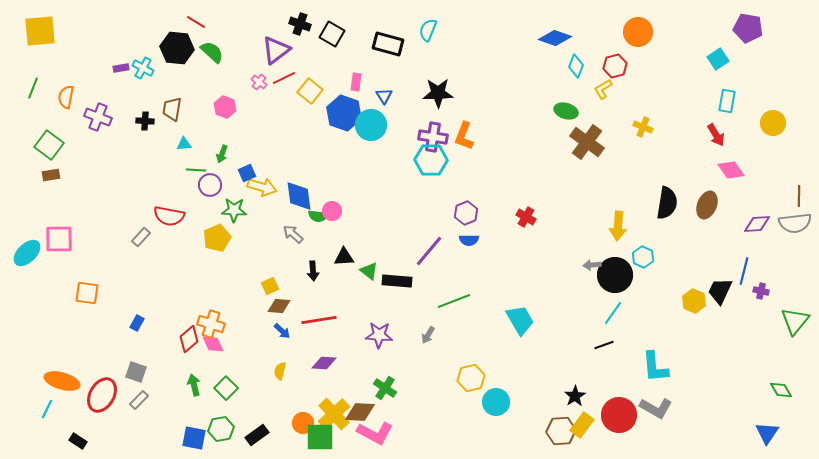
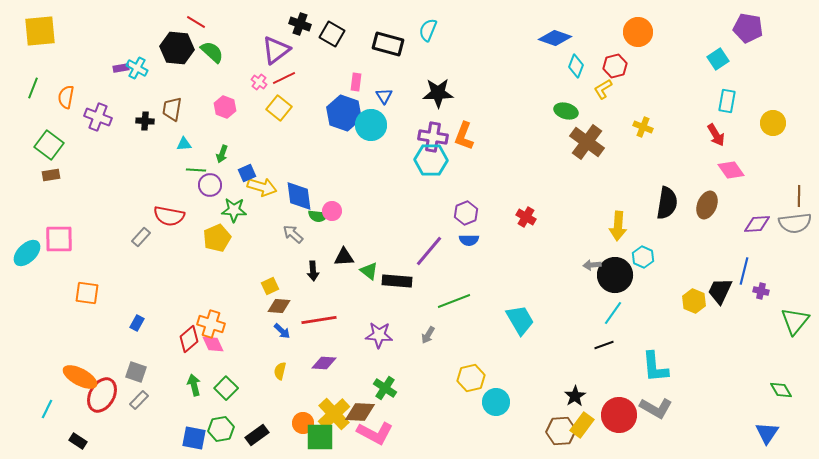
cyan cross at (143, 68): moved 6 px left
yellow square at (310, 91): moved 31 px left, 17 px down
orange ellipse at (62, 381): moved 18 px right, 4 px up; rotated 12 degrees clockwise
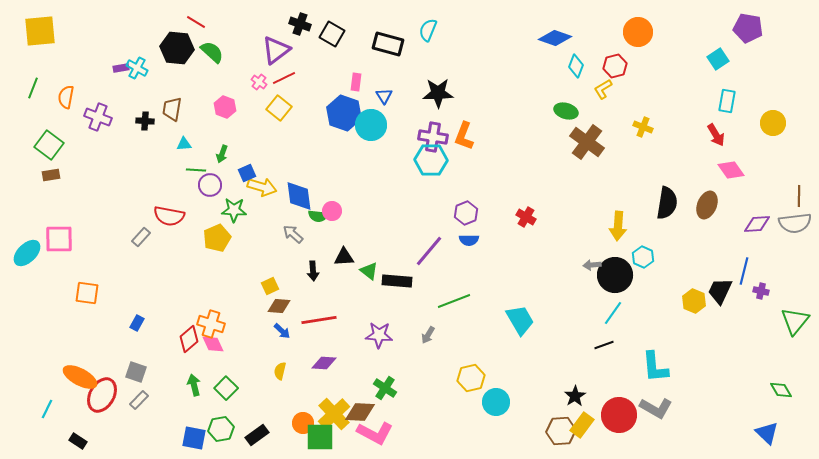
blue triangle at (767, 433): rotated 20 degrees counterclockwise
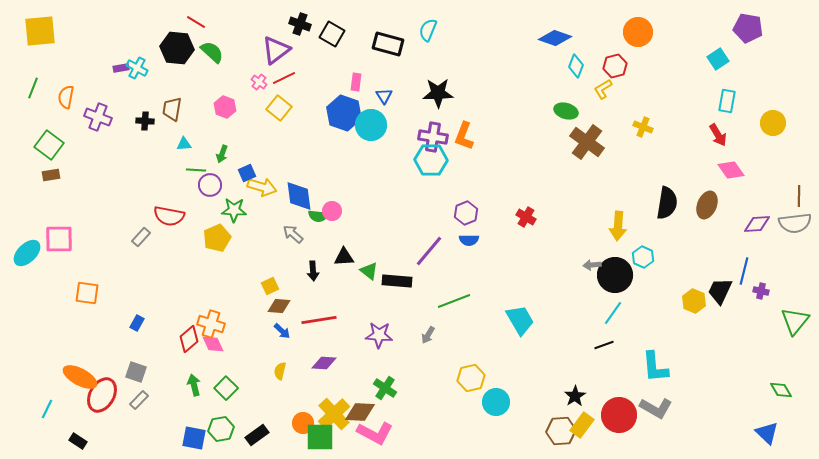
red arrow at (716, 135): moved 2 px right
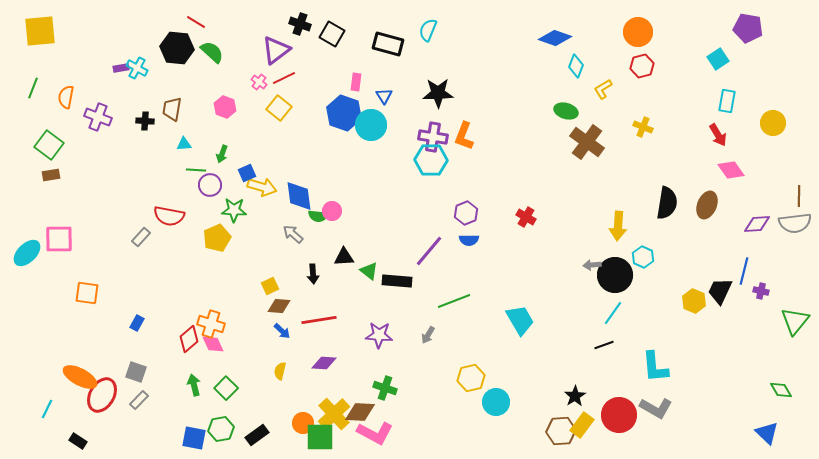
red hexagon at (615, 66): moved 27 px right
black arrow at (313, 271): moved 3 px down
green cross at (385, 388): rotated 15 degrees counterclockwise
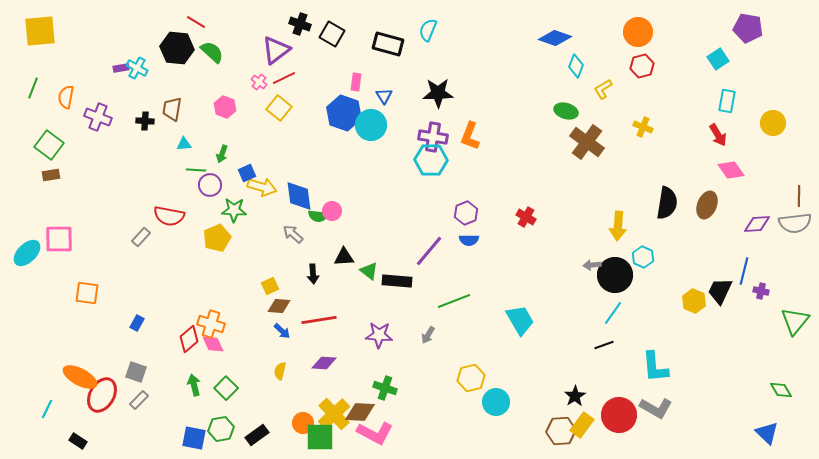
orange L-shape at (464, 136): moved 6 px right
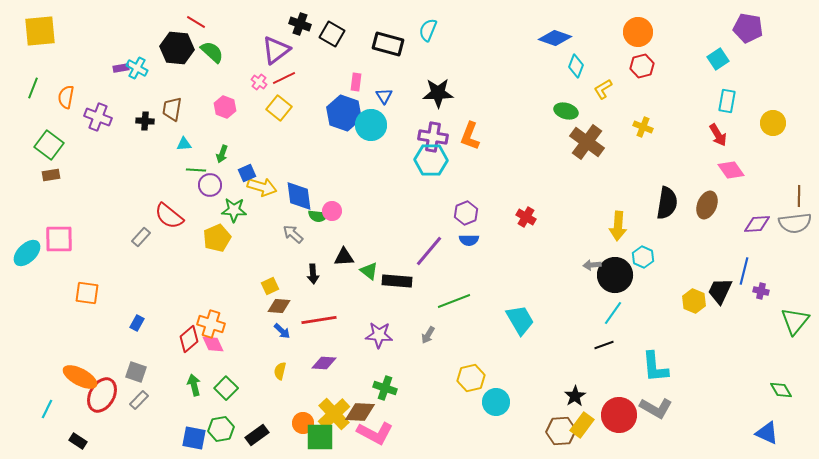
red semicircle at (169, 216): rotated 28 degrees clockwise
blue triangle at (767, 433): rotated 20 degrees counterclockwise
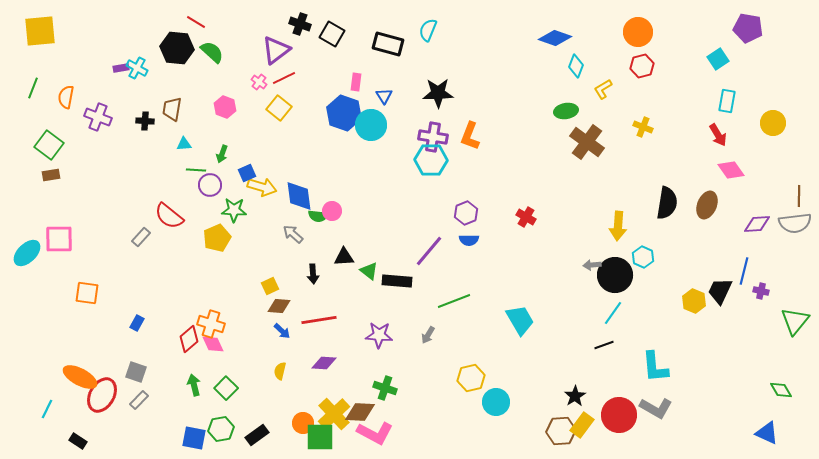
green ellipse at (566, 111): rotated 25 degrees counterclockwise
